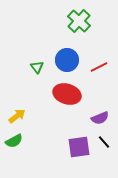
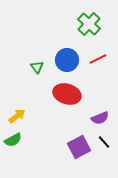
green cross: moved 10 px right, 3 px down
red line: moved 1 px left, 8 px up
green semicircle: moved 1 px left, 1 px up
purple square: rotated 20 degrees counterclockwise
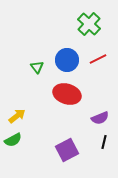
black line: rotated 56 degrees clockwise
purple square: moved 12 px left, 3 px down
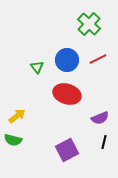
green semicircle: rotated 42 degrees clockwise
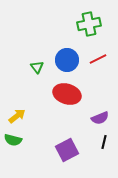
green cross: rotated 35 degrees clockwise
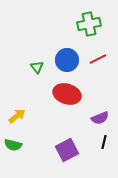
green semicircle: moved 5 px down
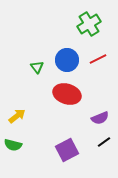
green cross: rotated 20 degrees counterclockwise
black line: rotated 40 degrees clockwise
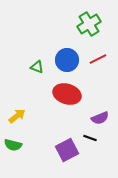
green triangle: rotated 32 degrees counterclockwise
black line: moved 14 px left, 4 px up; rotated 56 degrees clockwise
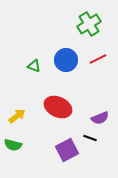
blue circle: moved 1 px left
green triangle: moved 3 px left, 1 px up
red ellipse: moved 9 px left, 13 px down; rotated 8 degrees clockwise
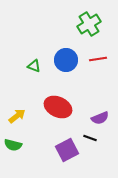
red line: rotated 18 degrees clockwise
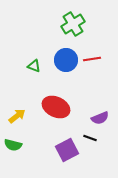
green cross: moved 16 px left
red line: moved 6 px left
red ellipse: moved 2 px left
